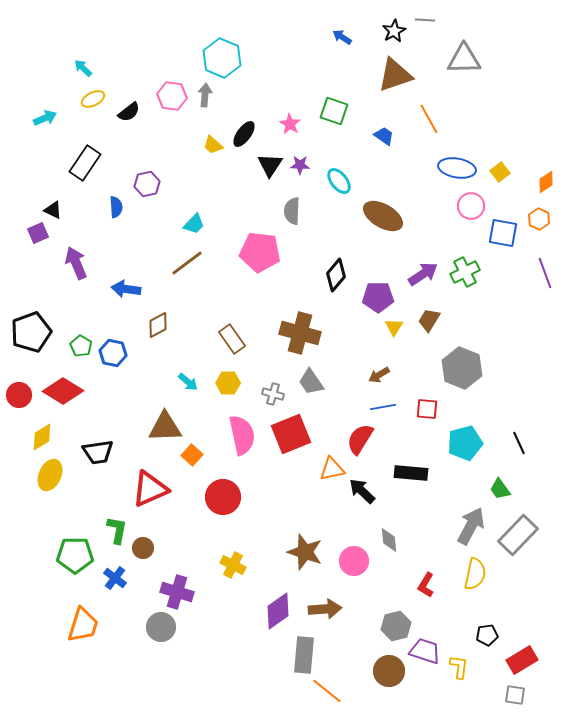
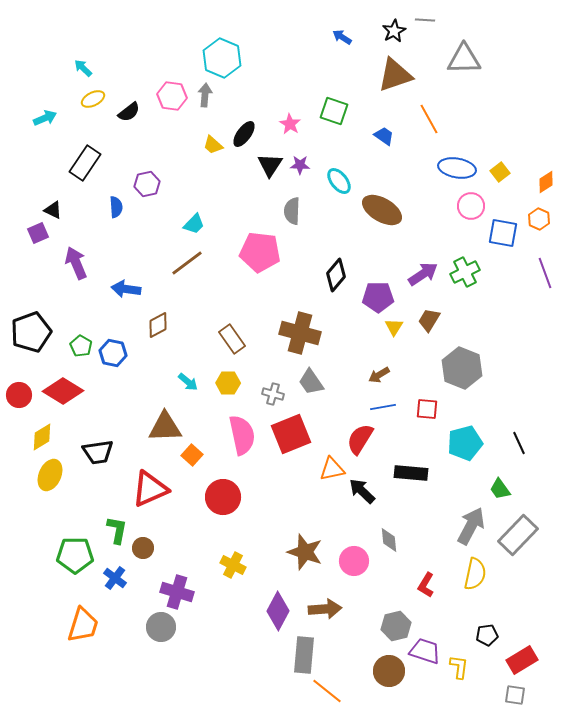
brown ellipse at (383, 216): moved 1 px left, 6 px up
purple diamond at (278, 611): rotated 27 degrees counterclockwise
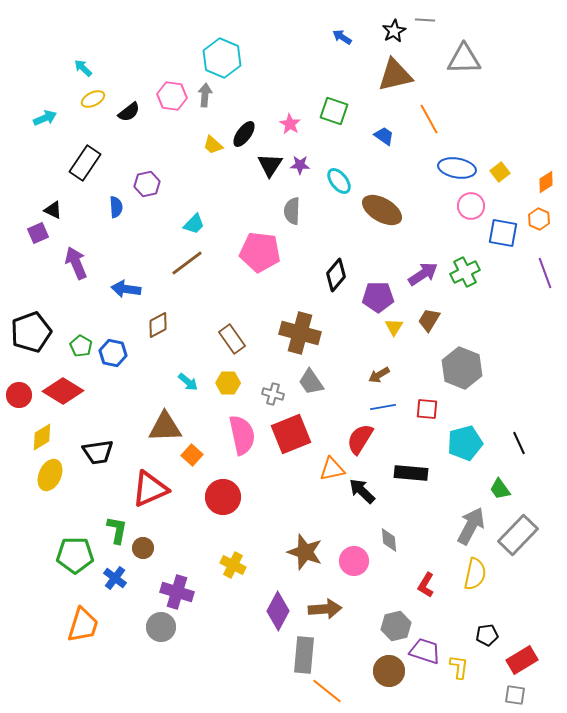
brown triangle at (395, 75): rotated 6 degrees clockwise
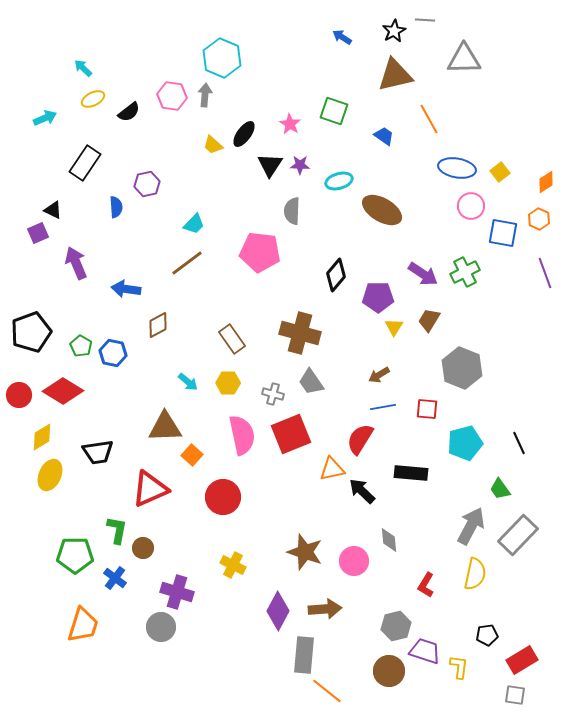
cyan ellipse at (339, 181): rotated 68 degrees counterclockwise
purple arrow at (423, 274): rotated 68 degrees clockwise
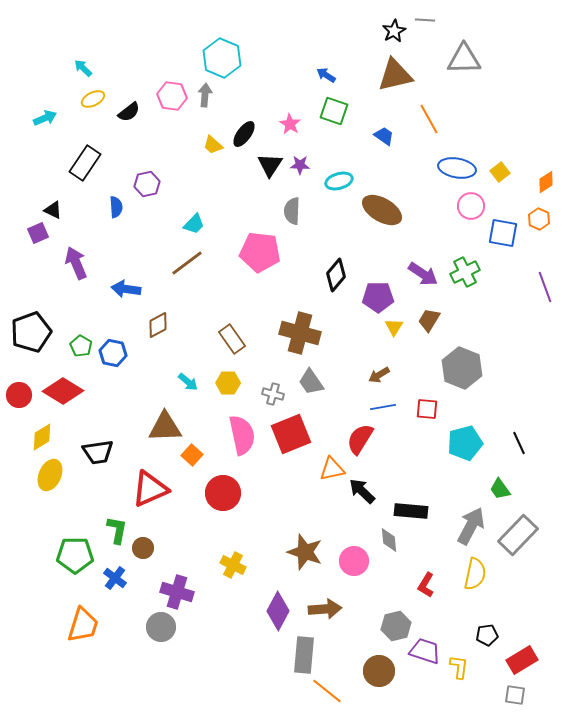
blue arrow at (342, 37): moved 16 px left, 38 px down
purple line at (545, 273): moved 14 px down
black rectangle at (411, 473): moved 38 px down
red circle at (223, 497): moved 4 px up
brown circle at (389, 671): moved 10 px left
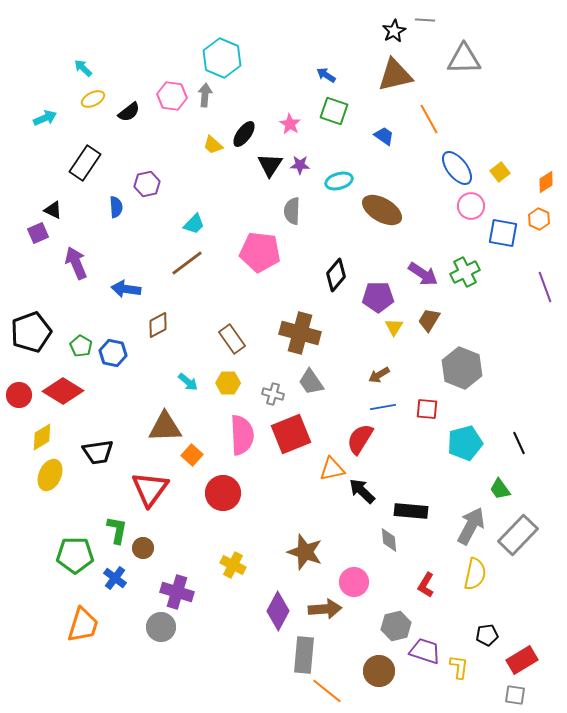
blue ellipse at (457, 168): rotated 42 degrees clockwise
pink semicircle at (242, 435): rotated 9 degrees clockwise
red triangle at (150, 489): rotated 30 degrees counterclockwise
pink circle at (354, 561): moved 21 px down
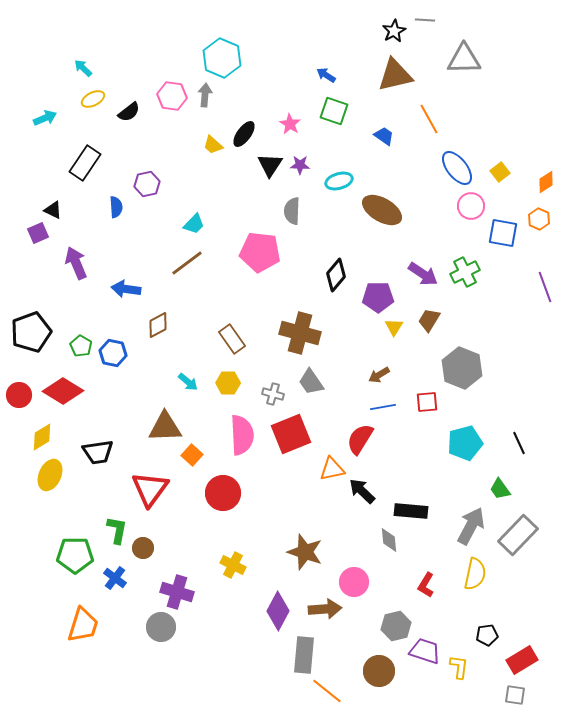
red square at (427, 409): moved 7 px up; rotated 10 degrees counterclockwise
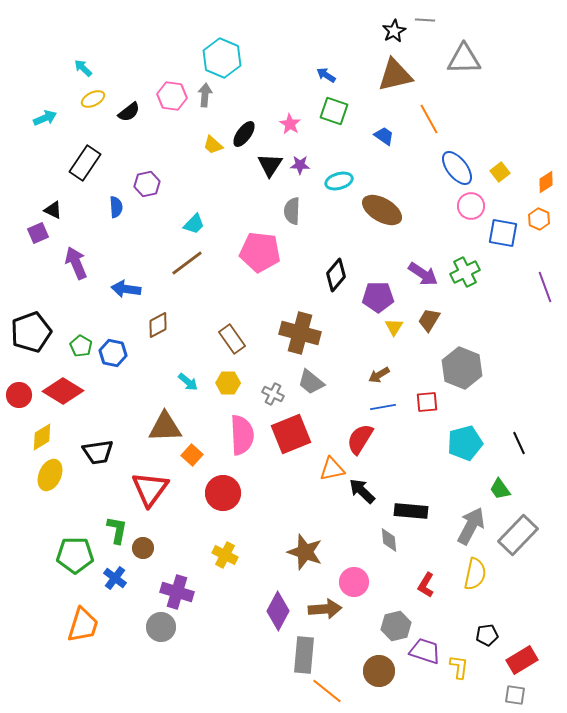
gray trapezoid at (311, 382): rotated 16 degrees counterclockwise
gray cross at (273, 394): rotated 10 degrees clockwise
yellow cross at (233, 565): moved 8 px left, 10 px up
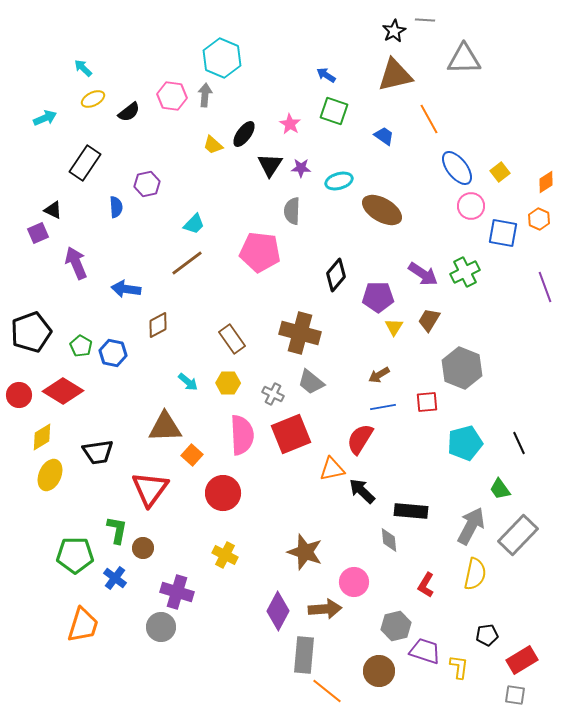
purple star at (300, 165): moved 1 px right, 3 px down
